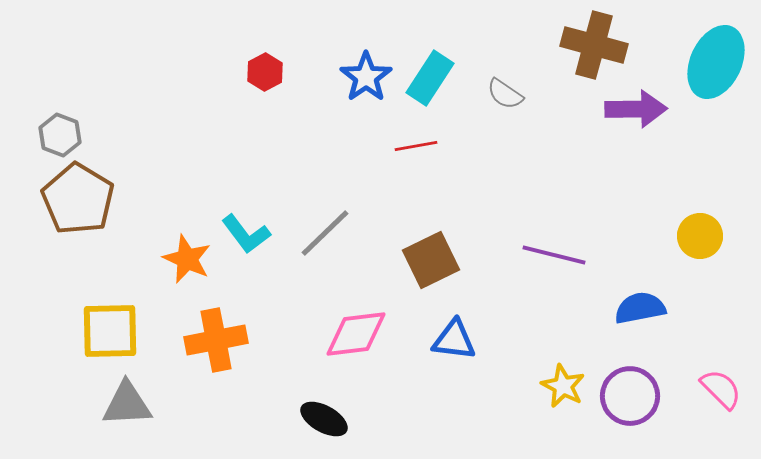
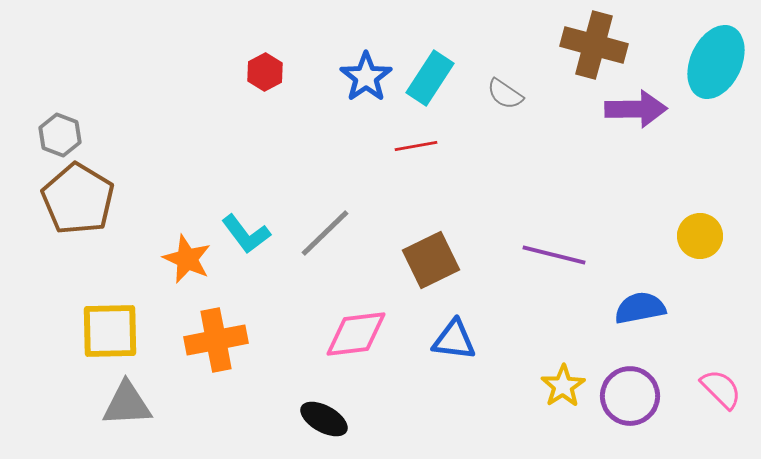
yellow star: rotated 12 degrees clockwise
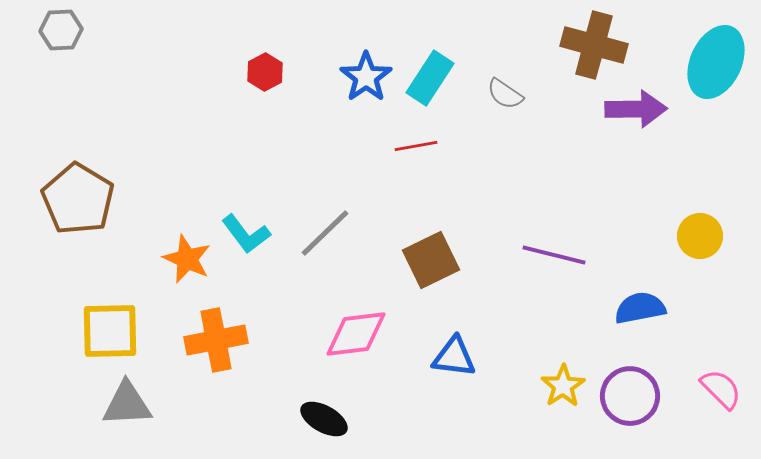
gray hexagon: moved 1 px right, 105 px up; rotated 24 degrees counterclockwise
blue triangle: moved 17 px down
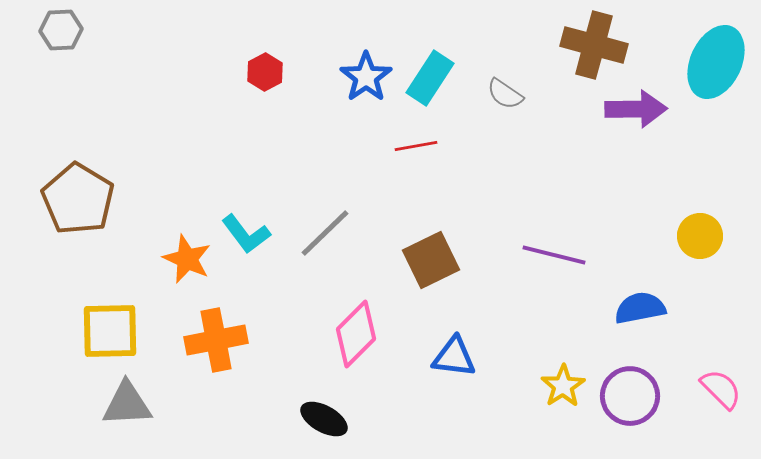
pink diamond: rotated 38 degrees counterclockwise
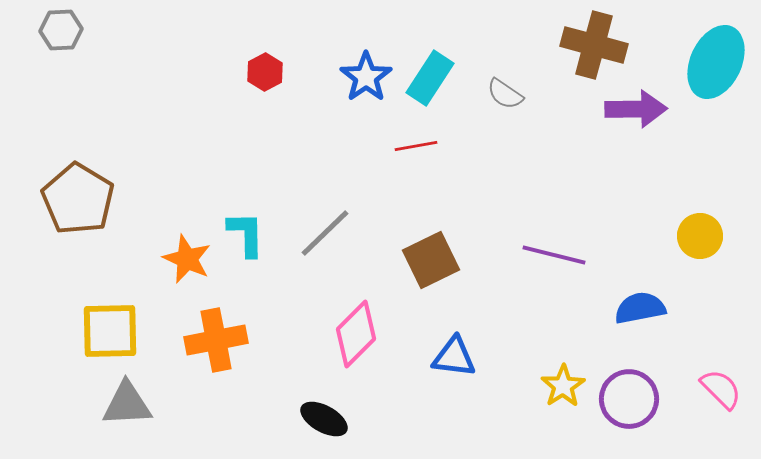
cyan L-shape: rotated 144 degrees counterclockwise
purple circle: moved 1 px left, 3 px down
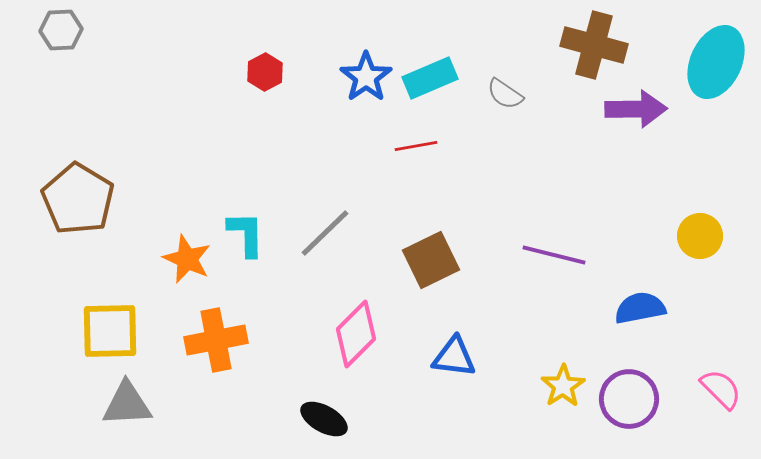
cyan rectangle: rotated 34 degrees clockwise
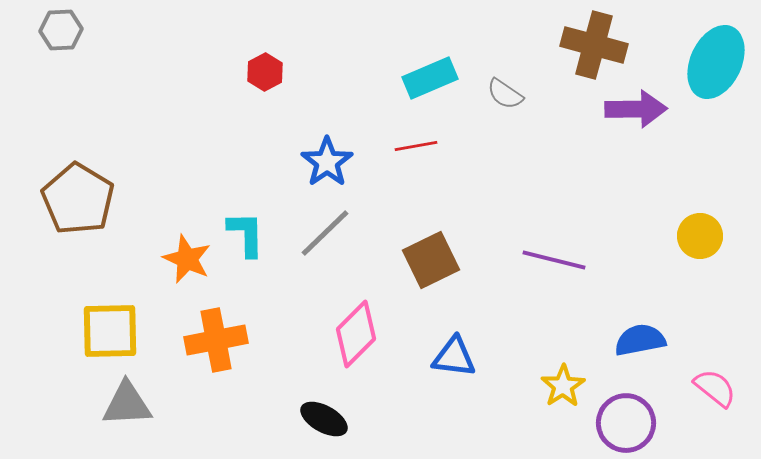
blue star: moved 39 px left, 85 px down
purple line: moved 5 px down
blue semicircle: moved 32 px down
pink semicircle: moved 6 px left, 1 px up; rotated 6 degrees counterclockwise
purple circle: moved 3 px left, 24 px down
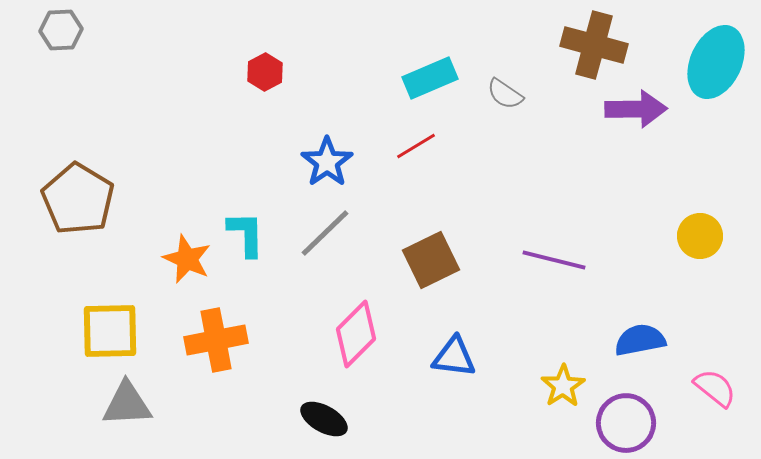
red line: rotated 21 degrees counterclockwise
